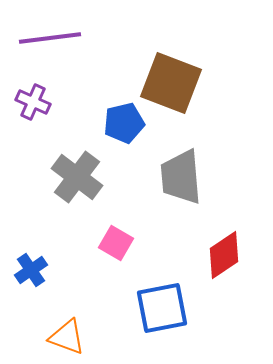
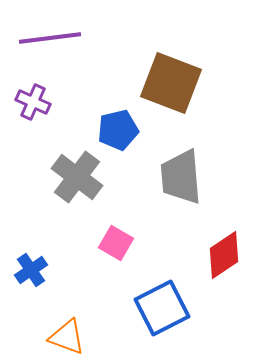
blue pentagon: moved 6 px left, 7 px down
blue square: rotated 16 degrees counterclockwise
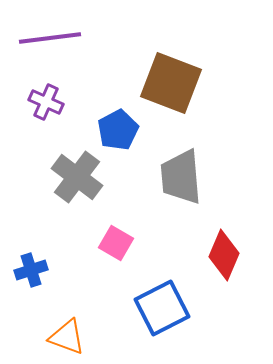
purple cross: moved 13 px right
blue pentagon: rotated 15 degrees counterclockwise
red diamond: rotated 33 degrees counterclockwise
blue cross: rotated 16 degrees clockwise
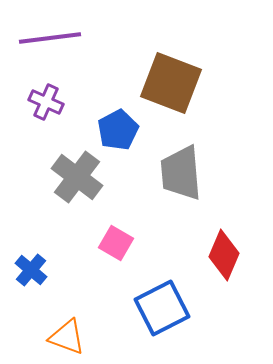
gray trapezoid: moved 4 px up
blue cross: rotated 32 degrees counterclockwise
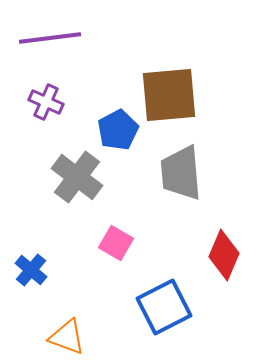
brown square: moved 2 px left, 12 px down; rotated 26 degrees counterclockwise
blue square: moved 2 px right, 1 px up
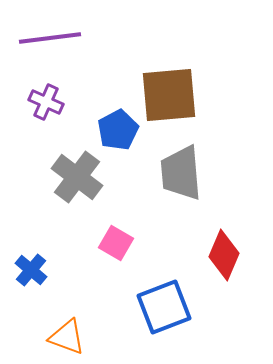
blue square: rotated 6 degrees clockwise
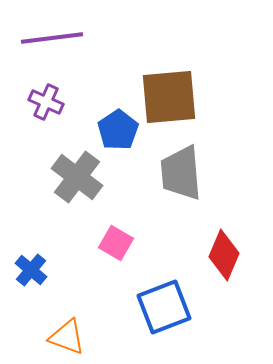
purple line: moved 2 px right
brown square: moved 2 px down
blue pentagon: rotated 6 degrees counterclockwise
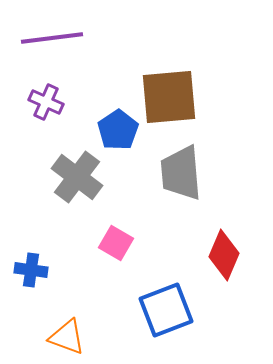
blue cross: rotated 32 degrees counterclockwise
blue square: moved 2 px right, 3 px down
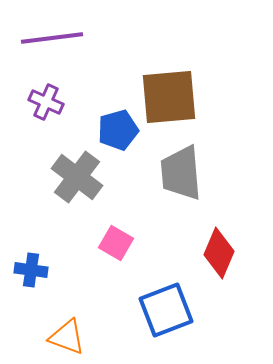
blue pentagon: rotated 18 degrees clockwise
red diamond: moved 5 px left, 2 px up
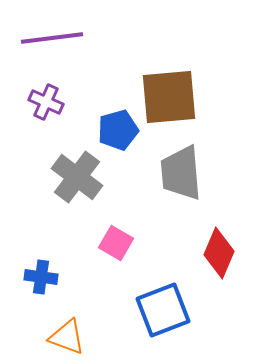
blue cross: moved 10 px right, 7 px down
blue square: moved 3 px left
